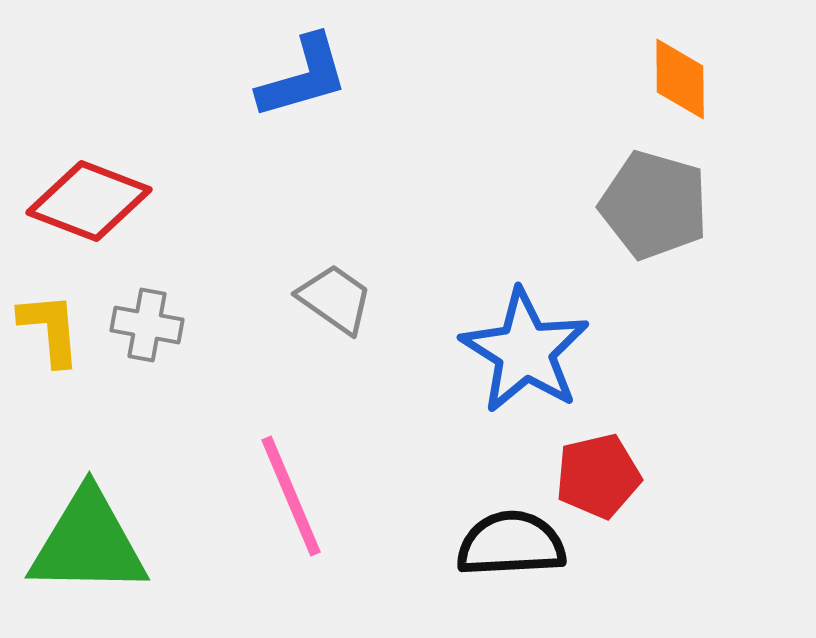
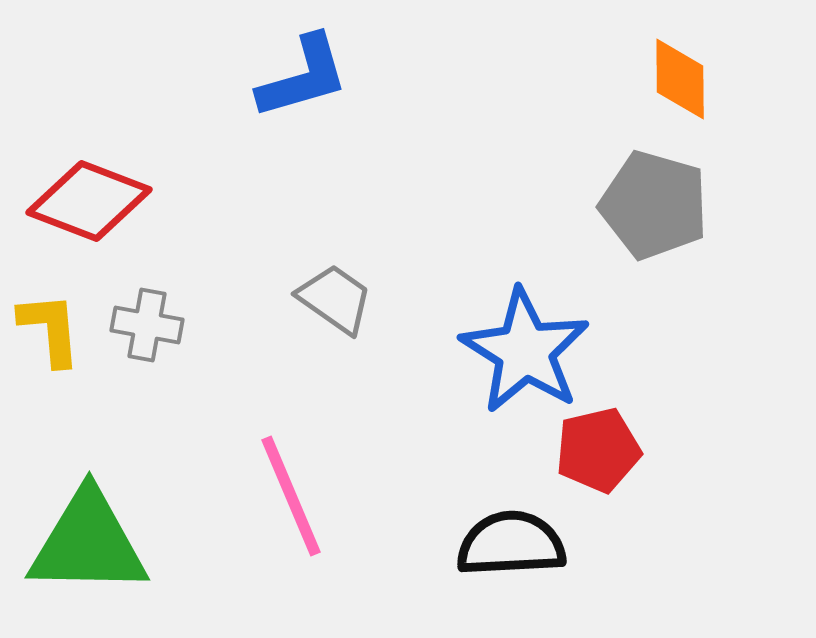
red pentagon: moved 26 px up
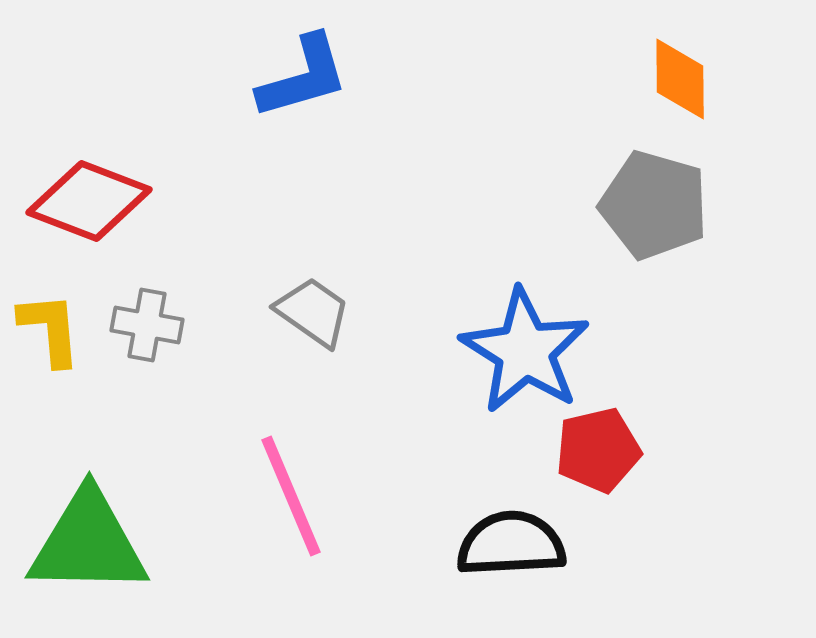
gray trapezoid: moved 22 px left, 13 px down
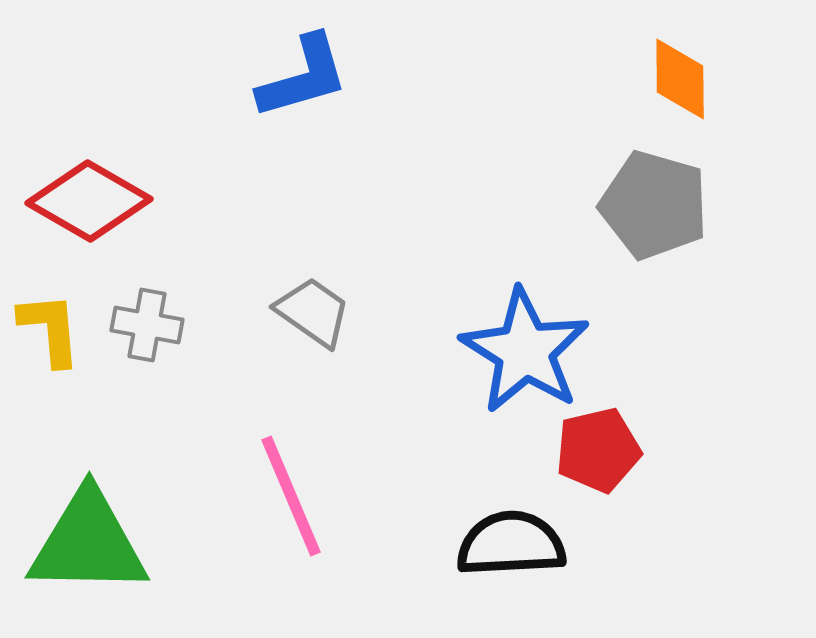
red diamond: rotated 9 degrees clockwise
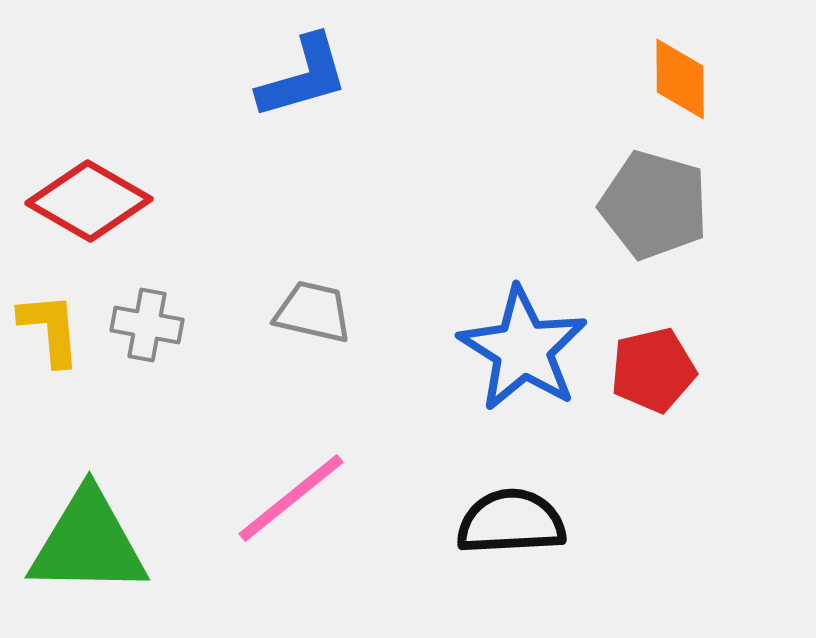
gray trapezoid: rotated 22 degrees counterclockwise
blue star: moved 2 px left, 2 px up
red pentagon: moved 55 px right, 80 px up
pink line: moved 2 px down; rotated 74 degrees clockwise
black semicircle: moved 22 px up
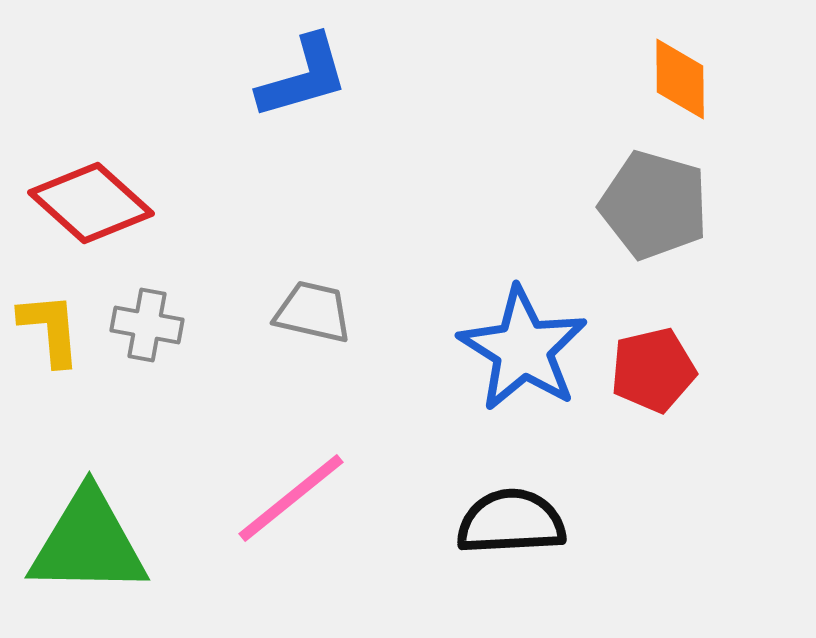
red diamond: moved 2 px right, 2 px down; rotated 12 degrees clockwise
